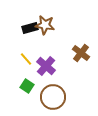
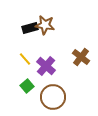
brown cross: moved 4 px down
yellow line: moved 1 px left
green square: rotated 16 degrees clockwise
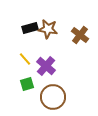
brown star: moved 3 px right, 4 px down
brown cross: moved 1 px left, 22 px up
green square: moved 2 px up; rotated 24 degrees clockwise
